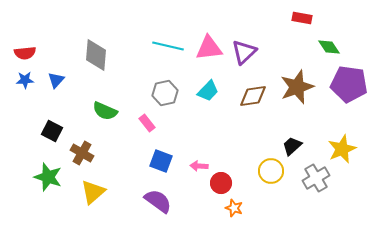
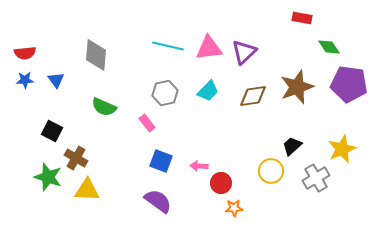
blue triangle: rotated 18 degrees counterclockwise
green semicircle: moved 1 px left, 4 px up
brown cross: moved 6 px left, 5 px down
yellow triangle: moved 6 px left, 2 px up; rotated 44 degrees clockwise
orange star: rotated 24 degrees counterclockwise
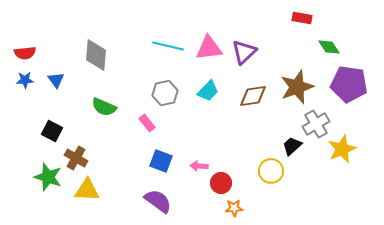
gray cross: moved 54 px up
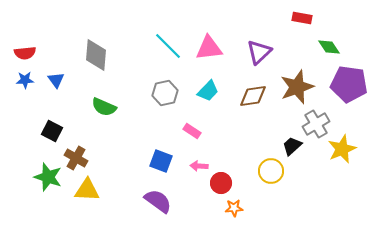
cyan line: rotated 32 degrees clockwise
purple triangle: moved 15 px right
pink rectangle: moved 45 px right, 8 px down; rotated 18 degrees counterclockwise
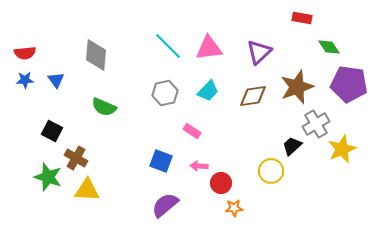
purple semicircle: moved 7 px right, 4 px down; rotated 76 degrees counterclockwise
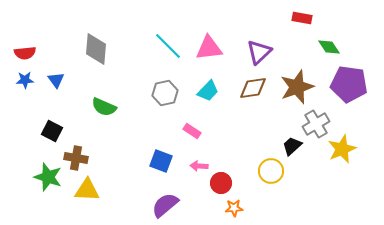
gray diamond: moved 6 px up
brown diamond: moved 8 px up
brown cross: rotated 20 degrees counterclockwise
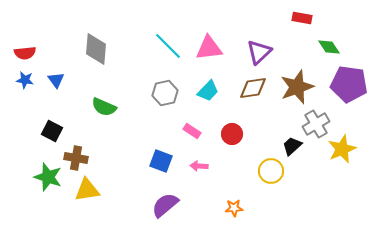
blue star: rotated 12 degrees clockwise
red circle: moved 11 px right, 49 px up
yellow triangle: rotated 12 degrees counterclockwise
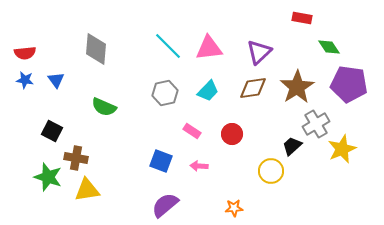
brown star: rotated 12 degrees counterclockwise
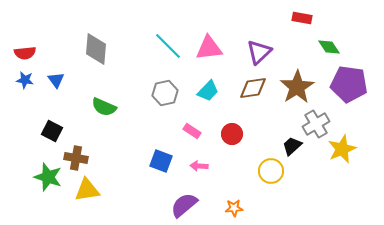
purple semicircle: moved 19 px right
